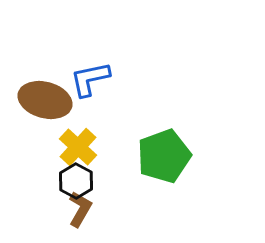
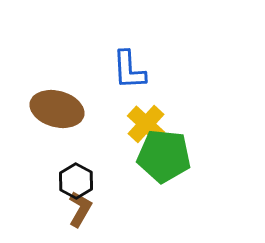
blue L-shape: moved 39 px right, 9 px up; rotated 81 degrees counterclockwise
brown ellipse: moved 12 px right, 9 px down
yellow cross: moved 68 px right, 23 px up
green pentagon: rotated 26 degrees clockwise
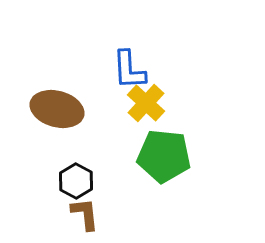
yellow cross: moved 21 px up
brown L-shape: moved 5 px right, 5 px down; rotated 36 degrees counterclockwise
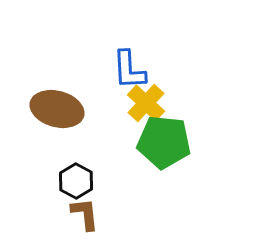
green pentagon: moved 14 px up
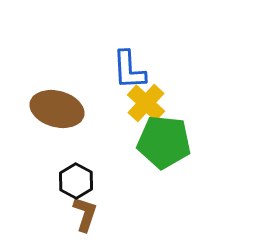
brown L-shape: rotated 24 degrees clockwise
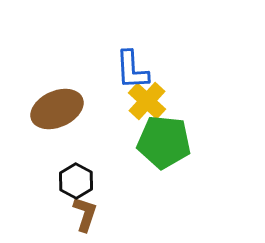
blue L-shape: moved 3 px right
yellow cross: moved 1 px right, 2 px up
brown ellipse: rotated 39 degrees counterclockwise
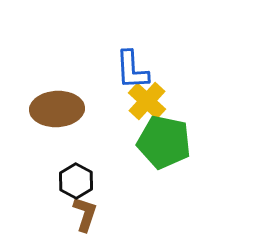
brown ellipse: rotated 21 degrees clockwise
green pentagon: rotated 6 degrees clockwise
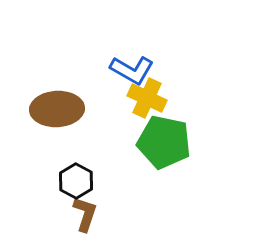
blue L-shape: rotated 57 degrees counterclockwise
yellow cross: moved 3 px up; rotated 18 degrees counterclockwise
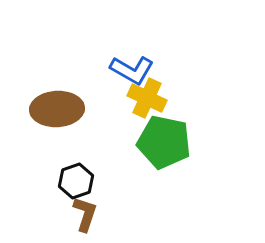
black hexagon: rotated 12 degrees clockwise
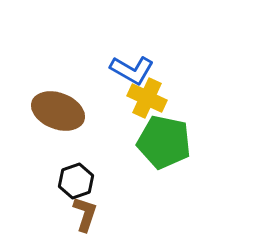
brown ellipse: moved 1 px right, 2 px down; rotated 24 degrees clockwise
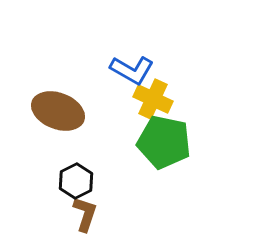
yellow cross: moved 6 px right, 1 px down
black hexagon: rotated 8 degrees counterclockwise
